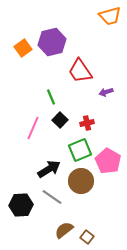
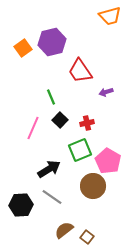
brown circle: moved 12 px right, 5 px down
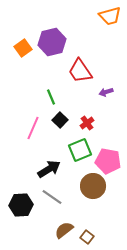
red cross: rotated 24 degrees counterclockwise
pink pentagon: rotated 20 degrees counterclockwise
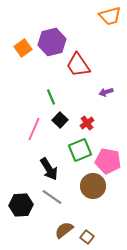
red trapezoid: moved 2 px left, 6 px up
pink line: moved 1 px right, 1 px down
black arrow: rotated 90 degrees clockwise
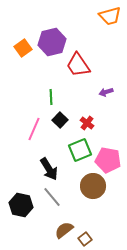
green line: rotated 21 degrees clockwise
red cross: rotated 16 degrees counterclockwise
pink pentagon: moved 1 px up
gray line: rotated 15 degrees clockwise
black hexagon: rotated 15 degrees clockwise
brown square: moved 2 px left, 2 px down; rotated 16 degrees clockwise
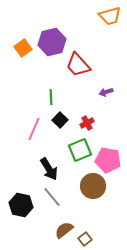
red trapezoid: rotated 8 degrees counterclockwise
red cross: rotated 24 degrees clockwise
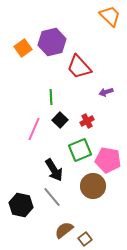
orange trapezoid: rotated 120 degrees counterclockwise
red trapezoid: moved 1 px right, 2 px down
red cross: moved 2 px up
black arrow: moved 5 px right, 1 px down
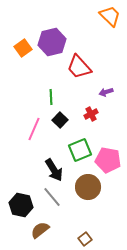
red cross: moved 4 px right, 7 px up
brown circle: moved 5 px left, 1 px down
brown semicircle: moved 24 px left
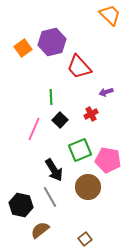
orange trapezoid: moved 1 px up
gray line: moved 2 px left; rotated 10 degrees clockwise
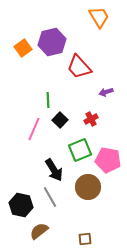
orange trapezoid: moved 11 px left, 2 px down; rotated 15 degrees clockwise
green line: moved 3 px left, 3 px down
red cross: moved 5 px down
brown semicircle: moved 1 px left, 1 px down
brown square: rotated 32 degrees clockwise
